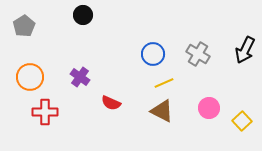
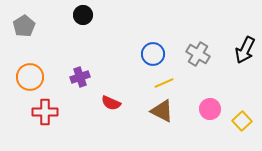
purple cross: rotated 36 degrees clockwise
pink circle: moved 1 px right, 1 px down
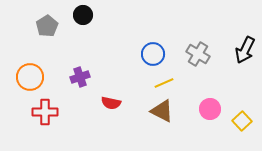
gray pentagon: moved 23 px right
red semicircle: rotated 12 degrees counterclockwise
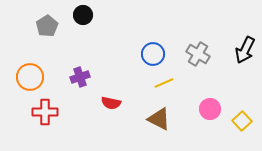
brown triangle: moved 3 px left, 8 px down
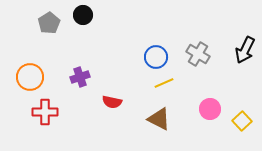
gray pentagon: moved 2 px right, 3 px up
blue circle: moved 3 px right, 3 px down
red semicircle: moved 1 px right, 1 px up
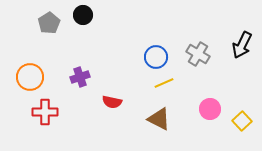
black arrow: moved 3 px left, 5 px up
